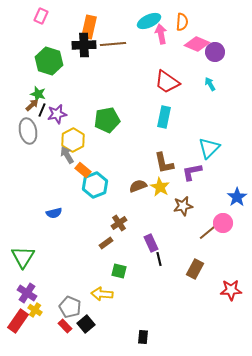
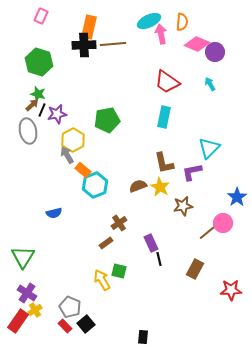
green hexagon at (49, 61): moved 10 px left, 1 px down
yellow arrow at (102, 294): moved 14 px up; rotated 55 degrees clockwise
yellow cross at (35, 310): rotated 24 degrees clockwise
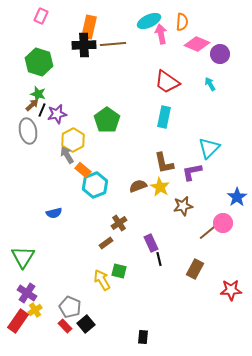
purple circle at (215, 52): moved 5 px right, 2 px down
green pentagon at (107, 120): rotated 25 degrees counterclockwise
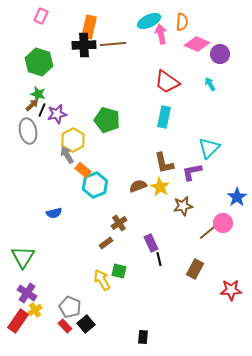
green pentagon at (107, 120): rotated 20 degrees counterclockwise
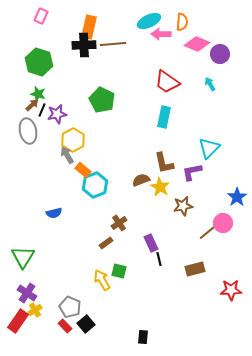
pink arrow at (161, 34): rotated 78 degrees counterclockwise
green pentagon at (107, 120): moved 5 px left, 20 px up; rotated 10 degrees clockwise
brown semicircle at (138, 186): moved 3 px right, 6 px up
brown rectangle at (195, 269): rotated 48 degrees clockwise
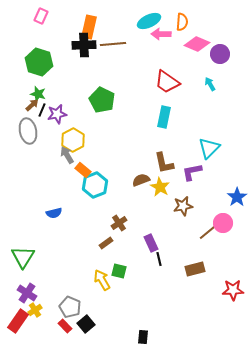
red star at (231, 290): moved 2 px right
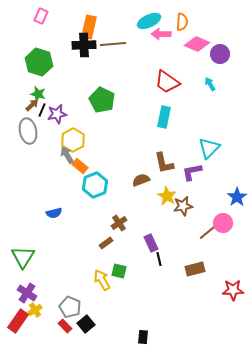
orange rectangle at (83, 170): moved 3 px left, 4 px up
yellow star at (160, 187): moved 7 px right, 9 px down
